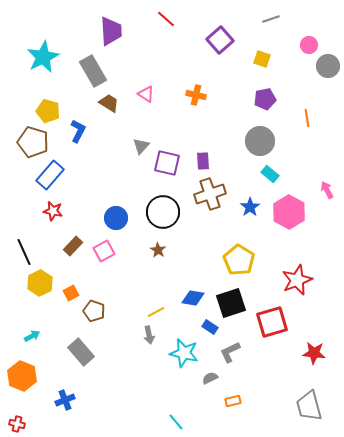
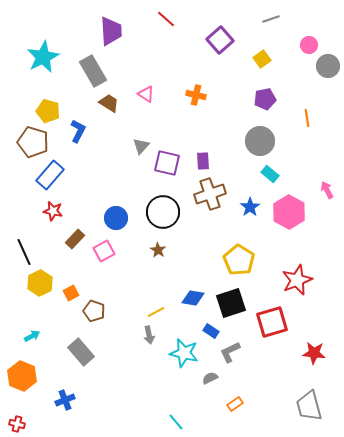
yellow square at (262, 59): rotated 36 degrees clockwise
brown rectangle at (73, 246): moved 2 px right, 7 px up
blue rectangle at (210, 327): moved 1 px right, 4 px down
orange rectangle at (233, 401): moved 2 px right, 3 px down; rotated 21 degrees counterclockwise
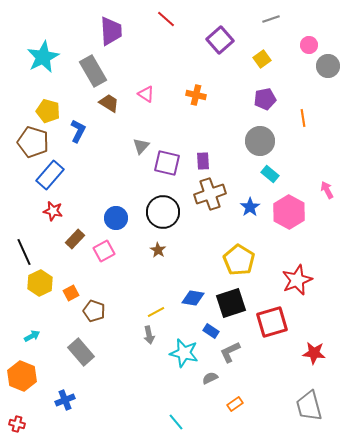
orange line at (307, 118): moved 4 px left
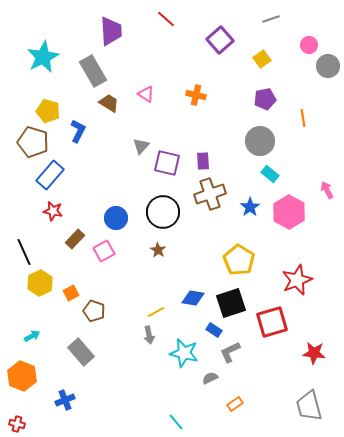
blue rectangle at (211, 331): moved 3 px right, 1 px up
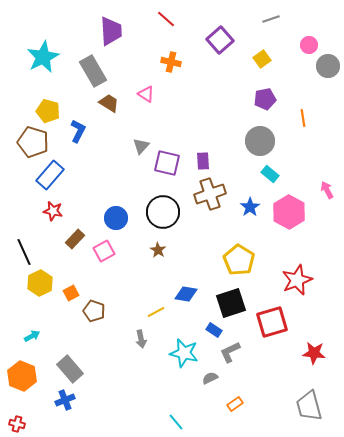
orange cross at (196, 95): moved 25 px left, 33 px up
blue diamond at (193, 298): moved 7 px left, 4 px up
gray arrow at (149, 335): moved 8 px left, 4 px down
gray rectangle at (81, 352): moved 11 px left, 17 px down
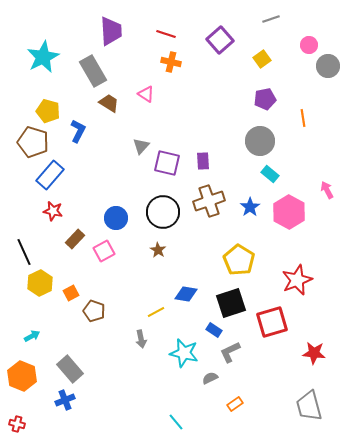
red line at (166, 19): moved 15 px down; rotated 24 degrees counterclockwise
brown cross at (210, 194): moved 1 px left, 7 px down
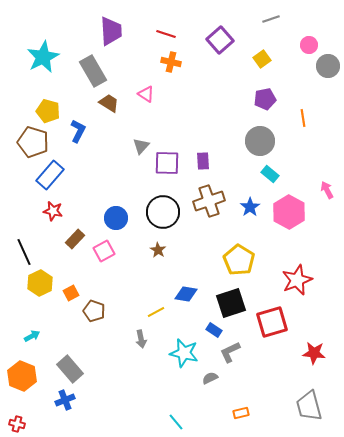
purple square at (167, 163): rotated 12 degrees counterclockwise
orange rectangle at (235, 404): moved 6 px right, 9 px down; rotated 21 degrees clockwise
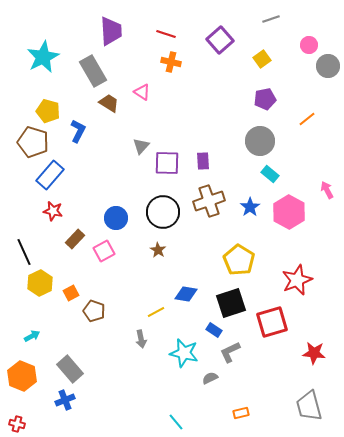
pink triangle at (146, 94): moved 4 px left, 2 px up
orange line at (303, 118): moved 4 px right, 1 px down; rotated 60 degrees clockwise
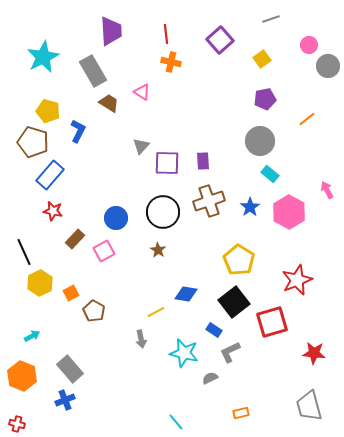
red line at (166, 34): rotated 66 degrees clockwise
black square at (231, 303): moved 3 px right, 1 px up; rotated 20 degrees counterclockwise
brown pentagon at (94, 311): rotated 10 degrees clockwise
